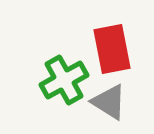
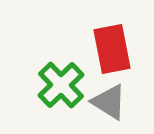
green cross: moved 3 px left, 5 px down; rotated 15 degrees counterclockwise
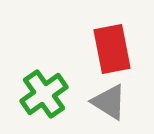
green cross: moved 17 px left, 9 px down; rotated 9 degrees clockwise
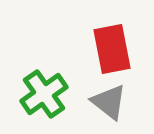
gray triangle: rotated 6 degrees clockwise
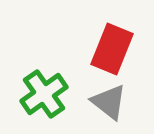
red rectangle: rotated 33 degrees clockwise
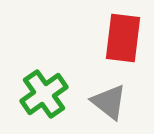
red rectangle: moved 11 px right, 11 px up; rotated 15 degrees counterclockwise
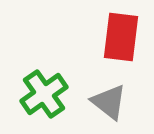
red rectangle: moved 2 px left, 1 px up
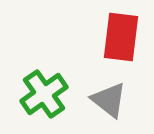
gray triangle: moved 2 px up
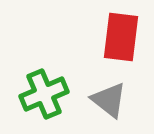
green cross: rotated 12 degrees clockwise
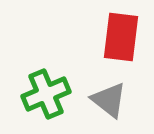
green cross: moved 2 px right
